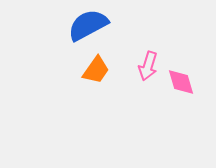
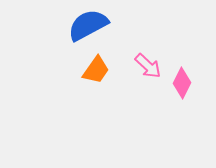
pink arrow: rotated 64 degrees counterclockwise
pink diamond: moved 1 px right, 1 px down; rotated 44 degrees clockwise
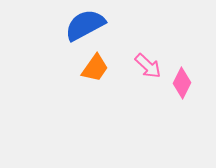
blue semicircle: moved 3 px left
orange trapezoid: moved 1 px left, 2 px up
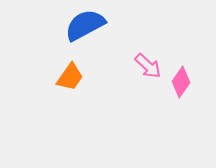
orange trapezoid: moved 25 px left, 9 px down
pink diamond: moved 1 px left, 1 px up; rotated 8 degrees clockwise
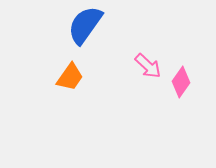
blue semicircle: rotated 27 degrees counterclockwise
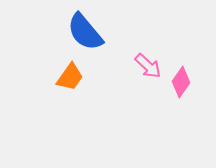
blue semicircle: moved 7 px down; rotated 75 degrees counterclockwise
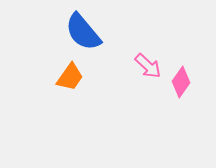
blue semicircle: moved 2 px left
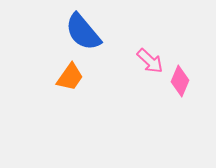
pink arrow: moved 2 px right, 5 px up
pink diamond: moved 1 px left, 1 px up; rotated 12 degrees counterclockwise
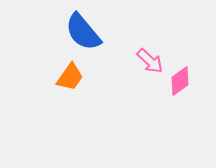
pink diamond: rotated 32 degrees clockwise
